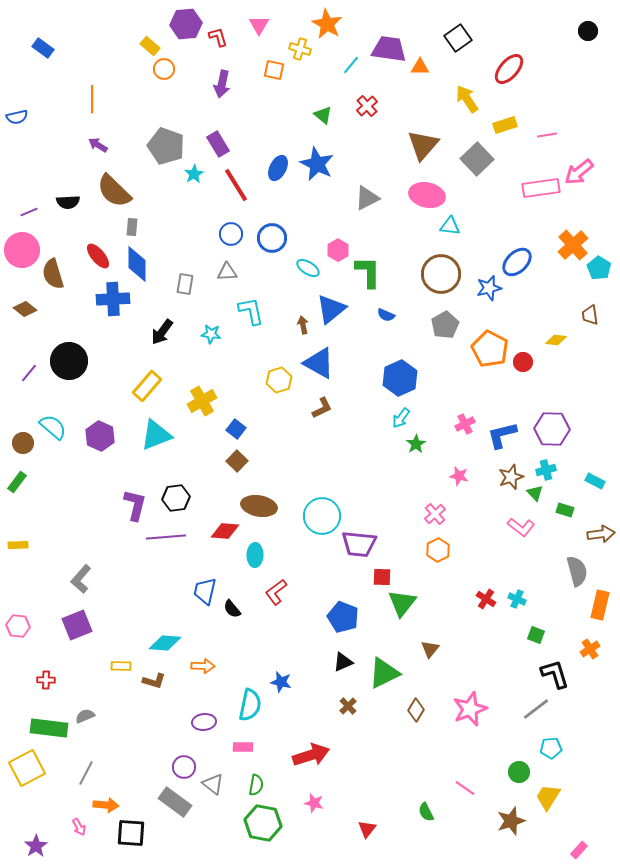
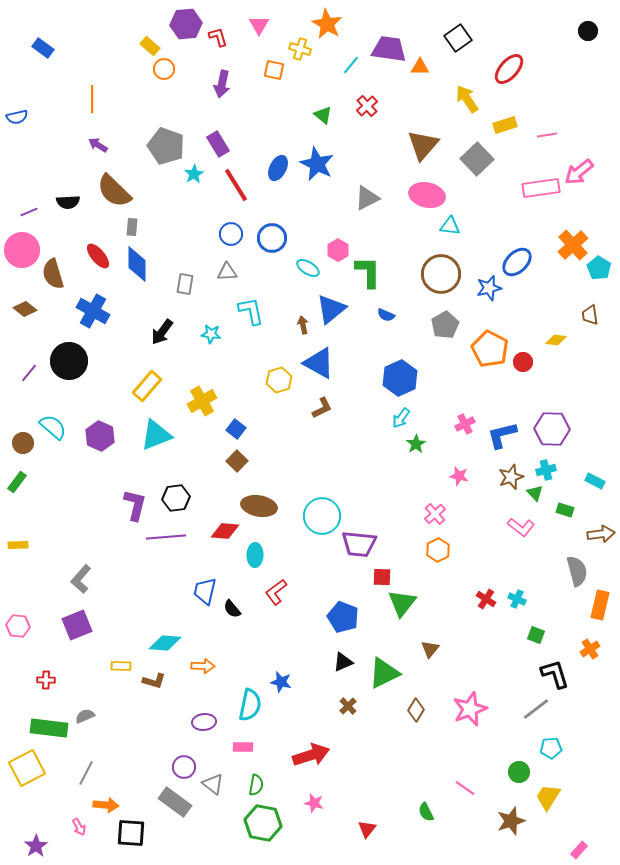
blue cross at (113, 299): moved 20 px left, 12 px down; rotated 32 degrees clockwise
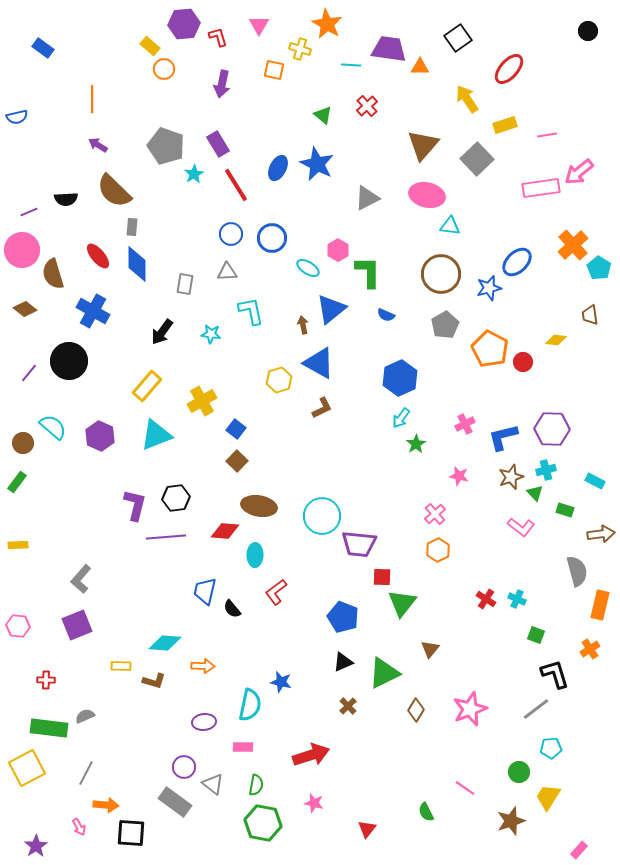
purple hexagon at (186, 24): moved 2 px left
cyan line at (351, 65): rotated 54 degrees clockwise
black semicircle at (68, 202): moved 2 px left, 3 px up
blue L-shape at (502, 435): moved 1 px right, 2 px down
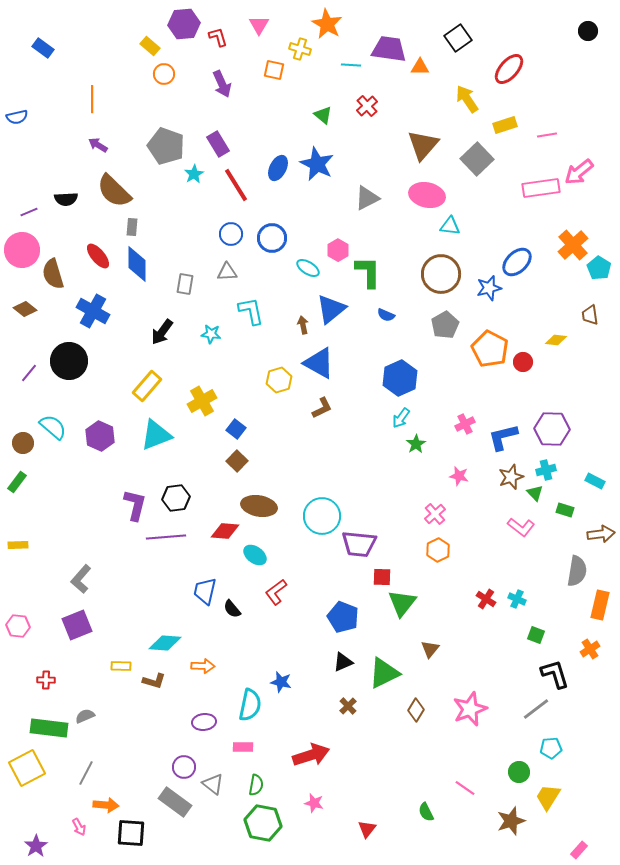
orange circle at (164, 69): moved 5 px down
purple arrow at (222, 84): rotated 36 degrees counterclockwise
cyan ellipse at (255, 555): rotated 55 degrees counterclockwise
gray semicircle at (577, 571): rotated 24 degrees clockwise
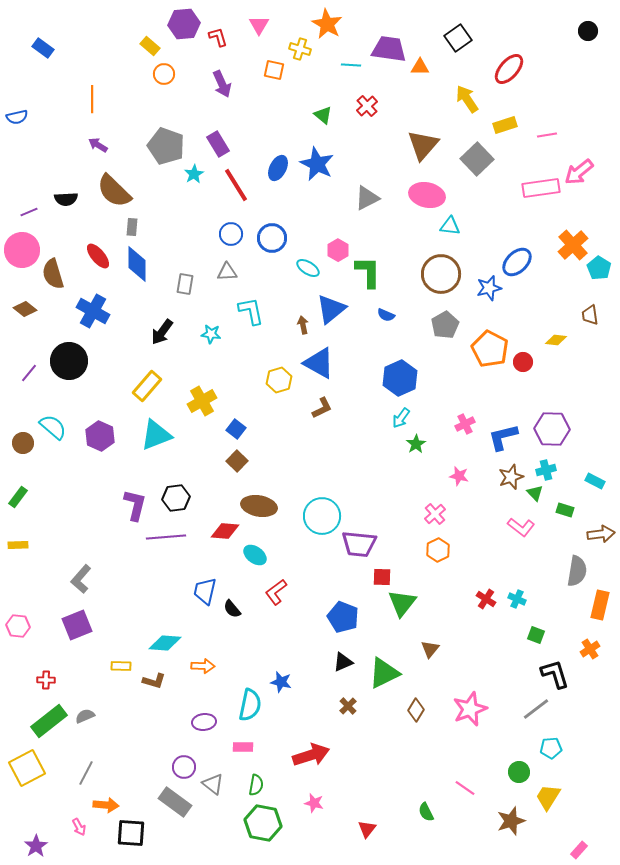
green rectangle at (17, 482): moved 1 px right, 15 px down
green rectangle at (49, 728): moved 7 px up; rotated 45 degrees counterclockwise
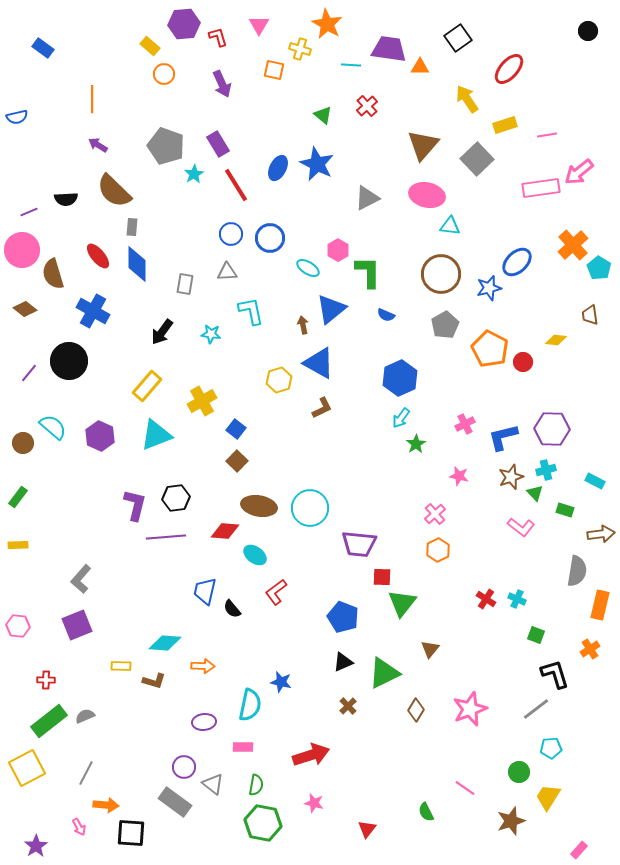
blue circle at (272, 238): moved 2 px left
cyan circle at (322, 516): moved 12 px left, 8 px up
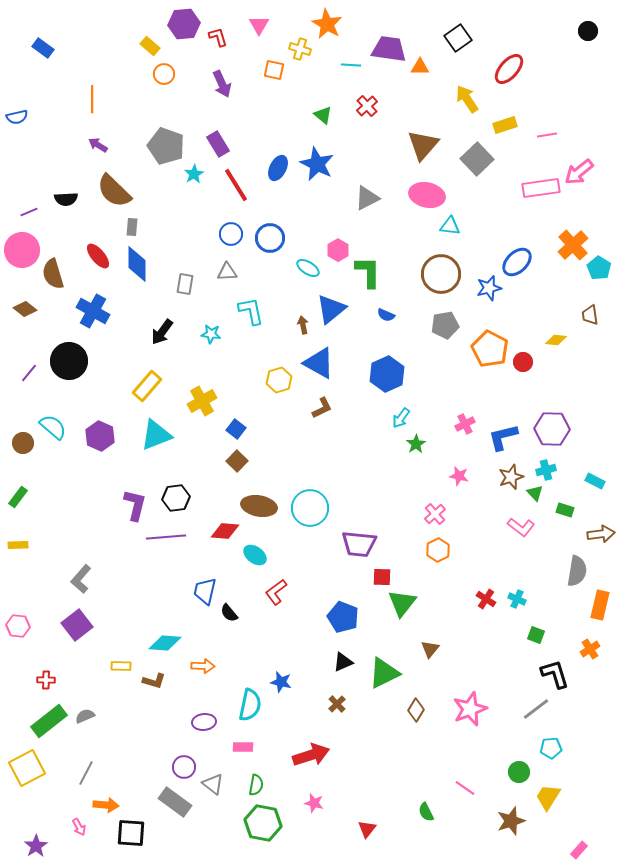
gray pentagon at (445, 325): rotated 20 degrees clockwise
blue hexagon at (400, 378): moved 13 px left, 4 px up
black semicircle at (232, 609): moved 3 px left, 4 px down
purple square at (77, 625): rotated 16 degrees counterclockwise
brown cross at (348, 706): moved 11 px left, 2 px up
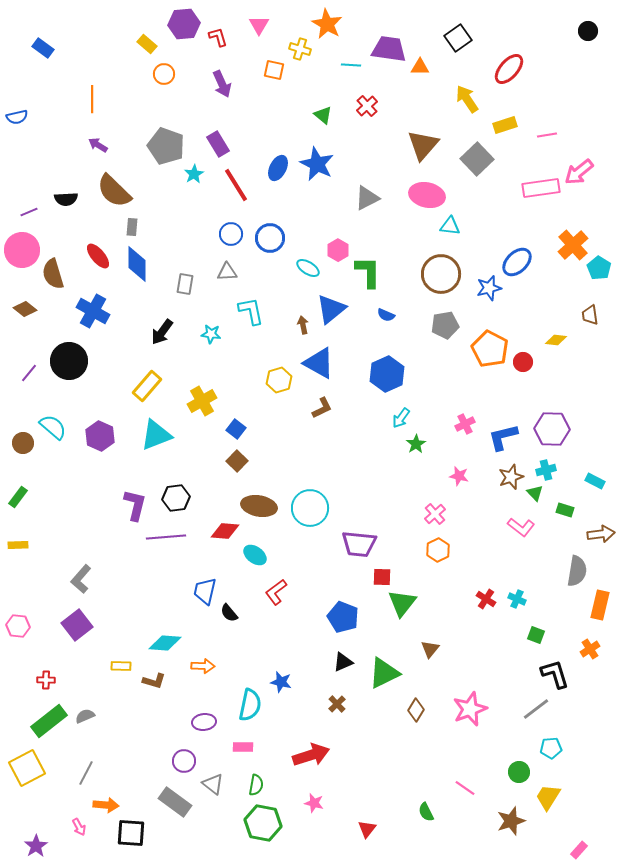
yellow rectangle at (150, 46): moved 3 px left, 2 px up
purple circle at (184, 767): moved 6 px up
